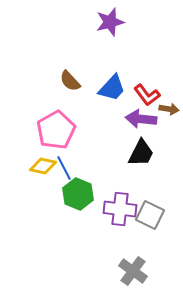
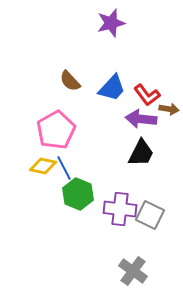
purple star: moved 1 px right, 1 px down
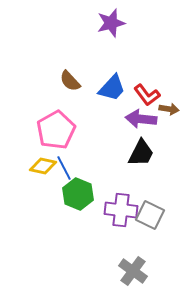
purple cross: moved 1 px right, 1 px down
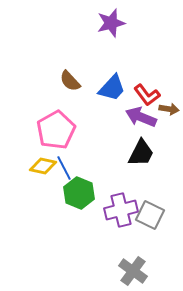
purple arrow: moved 2 px up; rotated 16 degrees clockwise
green hexagon: moved 1 px right, 1 px up
purple cross: rotated 20 degrees counterclockwise
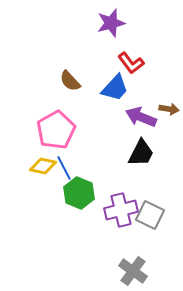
blue trapezoid: moved 3 px right
red L-shape: moved 16 px left, 32 px up
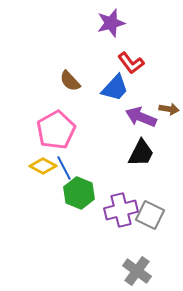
yellow diamond: rotated 16 degrees clockwise
gray cross: moved 4 px right
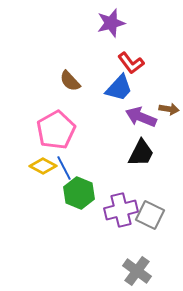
blue trapezoid: moved 4 px right
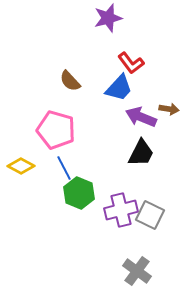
purple star: moved 3 px left, 5 px up
pink pentagon: rotated 27 degrees counterclockwise
yellow diamond: moved 22 px left
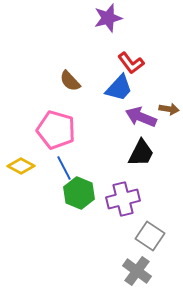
purple cross: moved 2 px right, 11 px up
gray square: moved 21 px down; rotated 8 degrees clockwise
